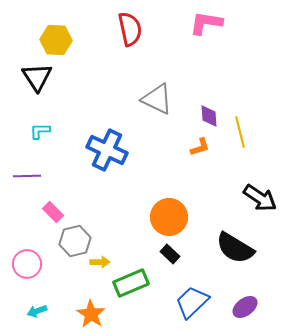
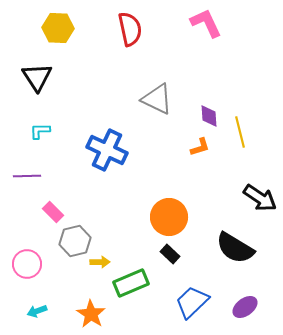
pink L-shape: rotated 56 degrees clockwise
yellow hexagon: moved 2 px right, 12 px up
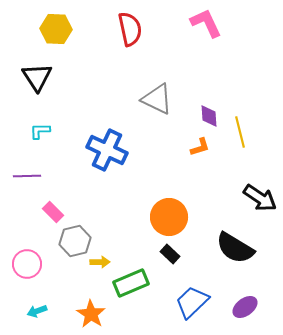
yellow hexagon: moved 2 px left, 1 px down
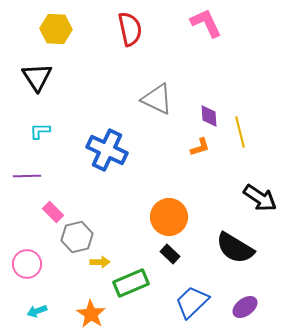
gray hexagon: moved 2 px right, 4 px up
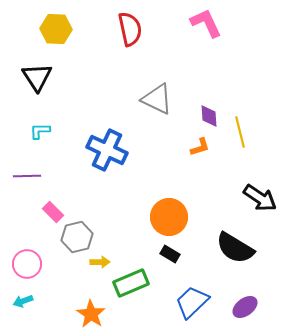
black rectangle: rotated 12 degrees counterclockwise
cyan arrow: moved 14 px left, 10 px up
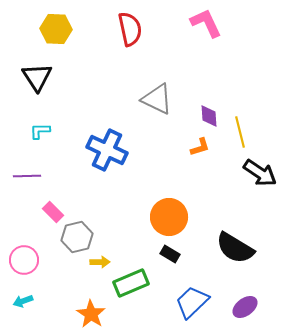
black arrow: moved 25 px up
pink circle: moved 3 px left, 4 px up
